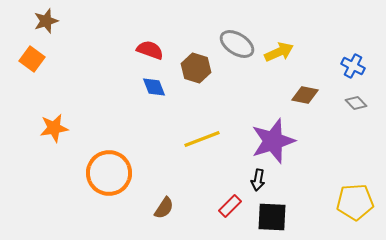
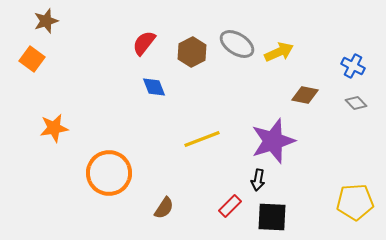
red semicircle: moved 6 px left, 7 px up; rotated 72 degrees counterclockwise
brown hexagon: moved 4 px left, 16 px up; rotated 16 degrees clockwise
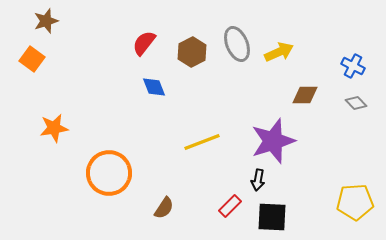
gray ellipse: rotated 36 degrees clockwise
brown diamond: rotated 12 degrees counterclockwise
yellow line: moved 3 px down
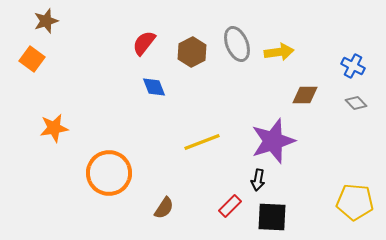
yellow arrow: rotated 16 degrees clockwise
yellow pentagon: rotated 9 degrees clockwise
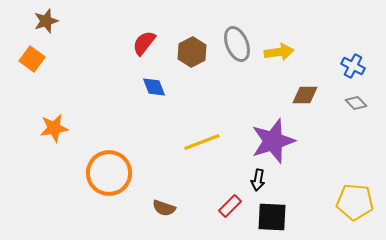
brown semicircle: rotated 75 degrees clockwise
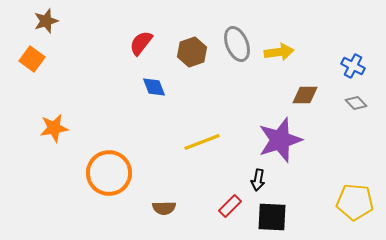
red semicircle: moved 3 px left
brown hexagon: rotated 8 degrees clockwise
purple star: moved 7 px right, 1 px up
brown semicircle: rotated 20 degrees counterclockwise
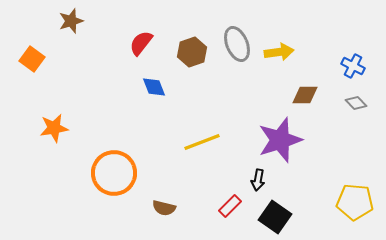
brown star: moved 25 px right
orange circle: moved 5 px right
brown semicircle: rotated 15 degrees clockwise
black square: moved 3 px right; rotated 32 degrees clockwise
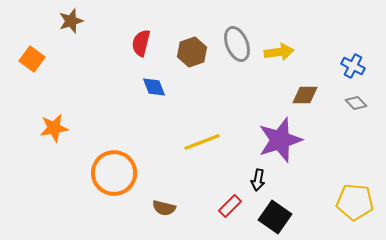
red semicircle: rotated 24 degrees counterclockwise
